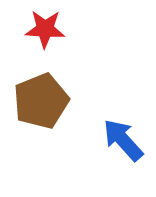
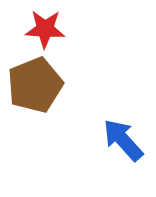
brown pentagon: moved 6 px left, 16 px up
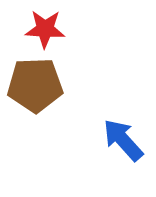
brown pentagon: rotated 20 degrees clockwise
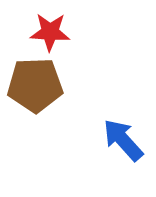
red star: moved 5 px right, 3 px down
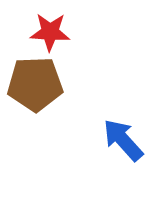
brown pentagon: moved 1 px up
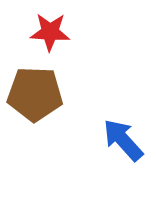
brown pentagon: moved 10 px down; rotated 4 degrees clockwise
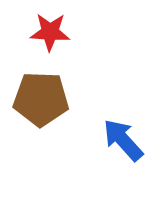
brown pentagon: moved 6 px right, 5 px down
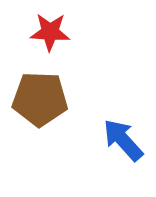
brown pentagon: moved 1 px left
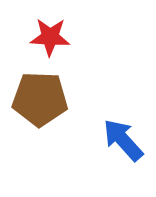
red star: moved 5 px down
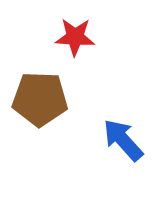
red star: moved 25 px right
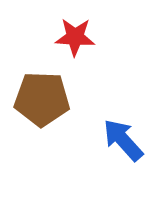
brown pentagon: moved 2 px right
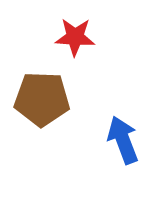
blue arrow: rotated 21 degrees clockwise
